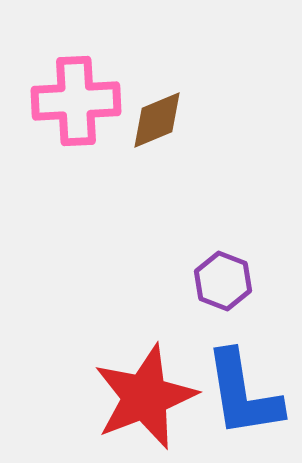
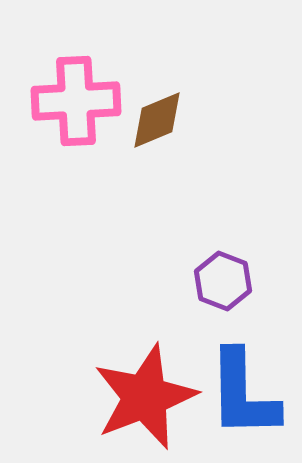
blue L-shape: rotated 8 degrees clockwise
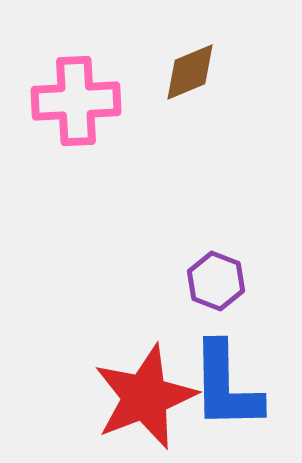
brown diamond: moved 33 px right, 48 px up
purple hexagon: moved 7 px left
blue L-shape: moved 17 px left, 8 px up
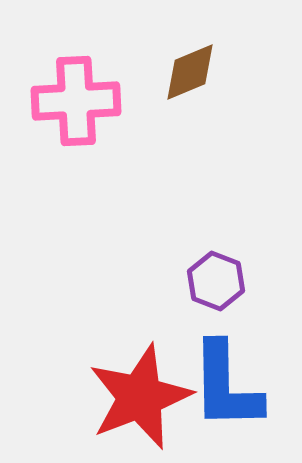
red star: moved 5 px left
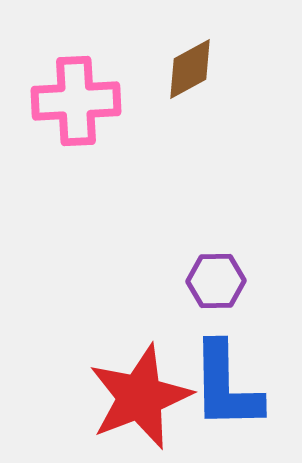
brown diamond: moved 3 px up; rotated 6 degrees counterclockwise
purple hexagon: rotated 22 degrees counterclockwise
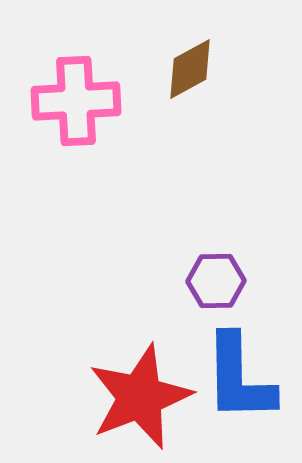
blue L-shape: moved 13 px right, 8 px up
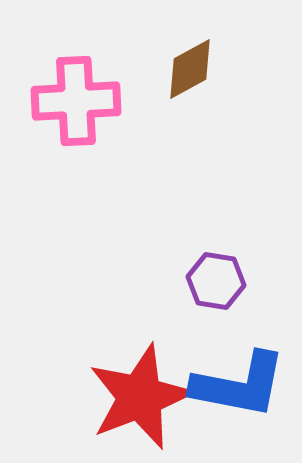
purple hexagon: rotated 10 degrees clockwise
blue L-shape: moved 7 px down; rotated 78 degrees counterclockwise
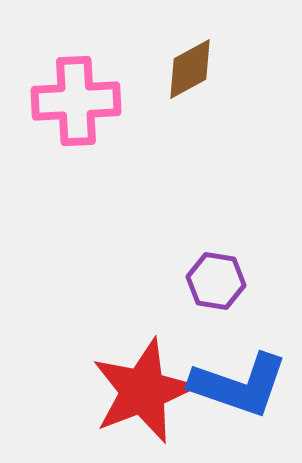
blue L-shape: rotated 8 degrees clockwise
red star: moved 3 px right, 6 px up
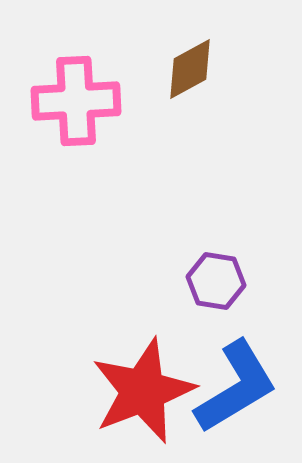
blue L-shape: moved 3 px left, 2 px down; rotated 50 degrees counterclockwise
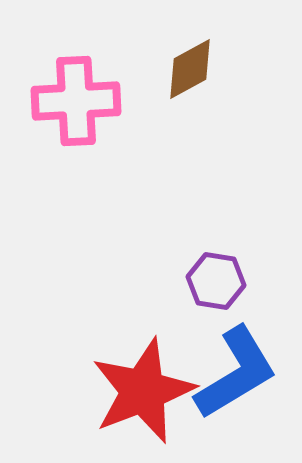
blue L-shape: moved 14 px up
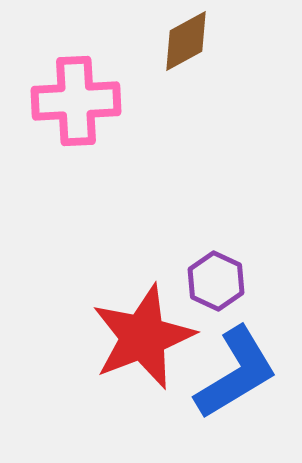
brown diamond: moved 4 px left, 28 px up
purple hexagon: rotated 16 degrees clockwise
red star: moved 54 px up
